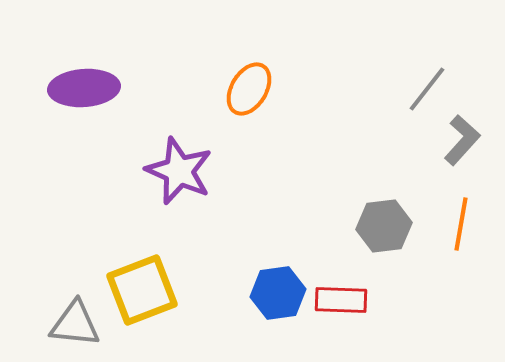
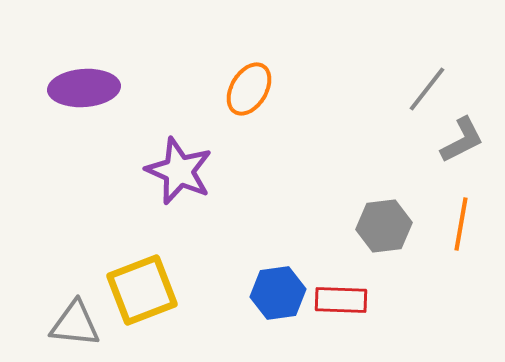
gray L-shape: rotated 21 degrees clockwise
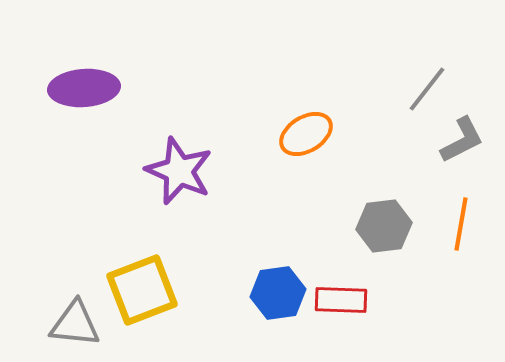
orange ellipse: moved 57 px right, 45 px down; rotated 28 degrees clockwise
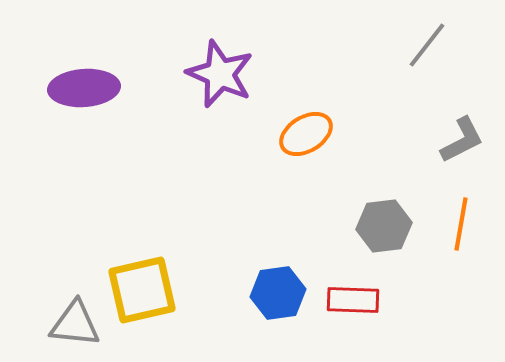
gray line: moved 44 px up
purple star: moved 41 px right, 97 px up
yellow square: rotated 8 degrees clockwise
red rectangle: moved 12 px right
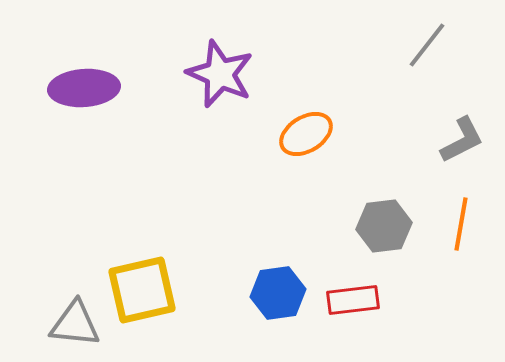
red rectangle: rotated 9 degrees counterclockwise
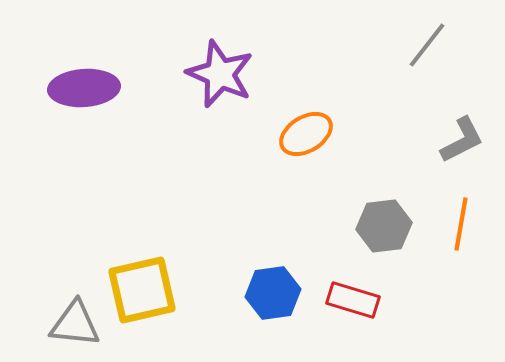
blue hexagon: moved 5 px left
red rectangle: rotated 24 degrees clockwise
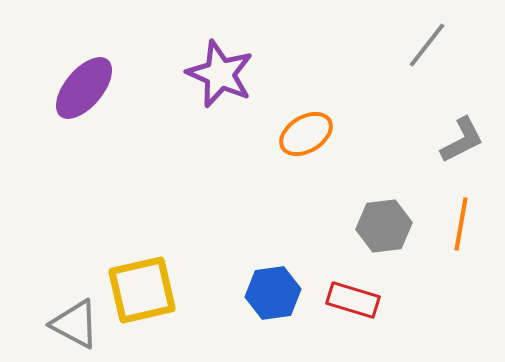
purple ellipse: rotated 46 degrees counterclockwise
gray triangle: rotated 22 degrees clockwise
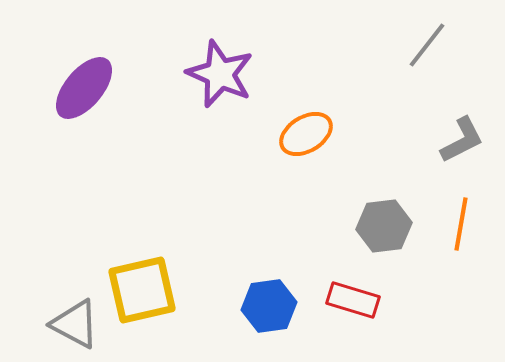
blue hexagon: moved 4 px left, 13 px down
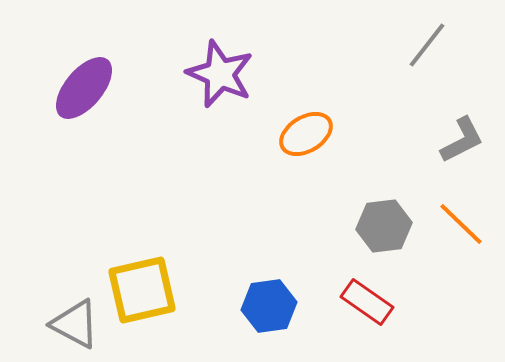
orange line: rotated 56 degrees counterclockwise
red rectangle: moved 14 px right, 2 px down; rotated 18 degrees clockwise
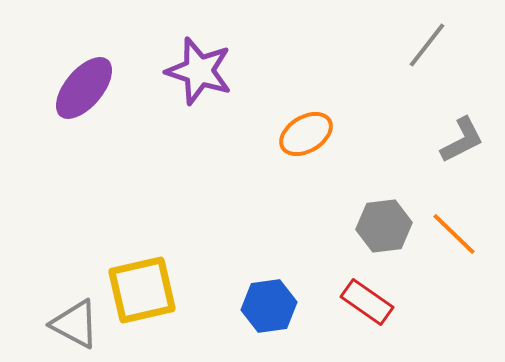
purple star: moved 21 px left, 3 px up; rotated 6 degrees counterclockwise
orange line: moved 7 px left, 10 px down
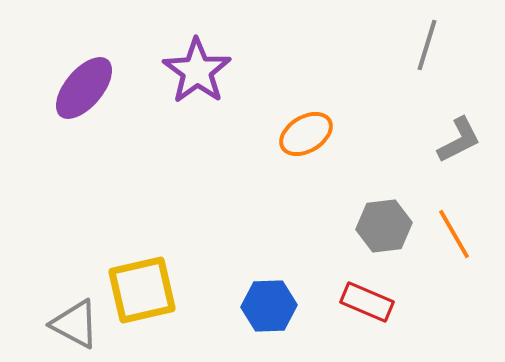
gray line: rotated 21 degrees counterclockwise
purple star: moved 2 px left; rotated 18 degrees clockwise
gray L-shape: moved 3 px left
orange line: rotated 16 degrees clockwise
red rectangle: rotated 12 degrees counterclockwise
blue hexagon: rotated 6 degrees clockwise
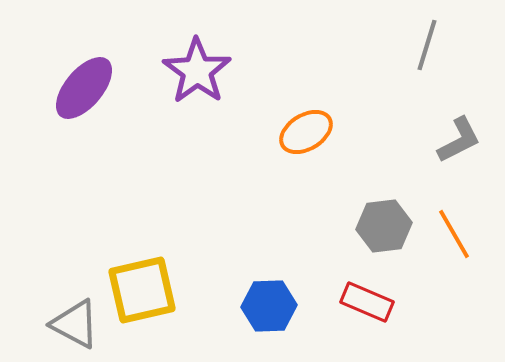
orange ellipse: moved 2 px up
